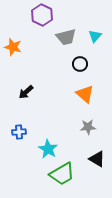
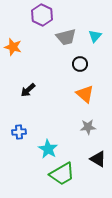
black arrow: moved 2 px right, 2 px up
black triangle: moved 1 px right
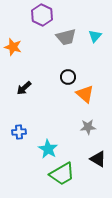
black circle: moved 12 px left, 13 px down
black arrow: moved 4 px left, 2 px up
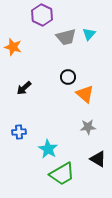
cyan triangle: moved 6 px left, 2 px up
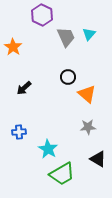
gray trapezoid: rotated 100 degrees counterclockwise
orange star: rotated 18 degrees clockwise
orange triangle: moved 2 px right
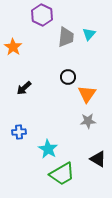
gray trapezoid: rotated 30 degrees clockwise
orange triangle: rotated 24 degrees clockwise
gray star: moved 6 px up
